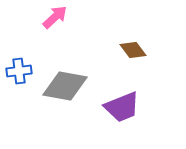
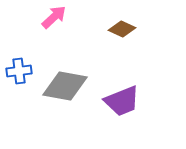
pink arrow: moved 1 px left
brown diamond: moved 11 px left, 21 px up; rotated 28 degrees counterclockwise
purple trapezoid: moved 6 px up
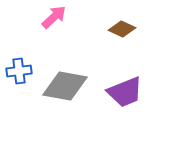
purple trapezoid: moved 3 px right, 9 px up
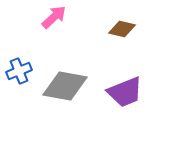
brown diamond: rotated 12 degrees counterclockwise
blue cross: rotated 15 degrees counterclockwise
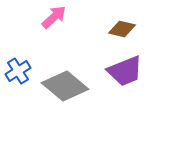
blue cross: moved 1 px left; rotated 10 degrees counterclockwise
gray diamond: rotated 30 degrees clockwise
purple trapezoid: moved 21 px up
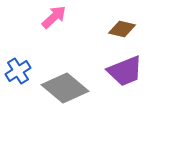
gray diamond: moved 2 px down
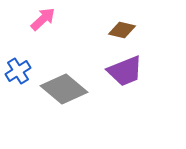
pink arrow: moved 11 px left, 2 px down
brown diamond: moved 1 px down
gray diamond: moved 1 px left, 1 px down
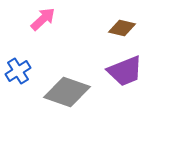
brown diamond: moved 2 px up
gray diamond: moved 3 px right, 3 px down; rotated 21 degrees counterclockwise
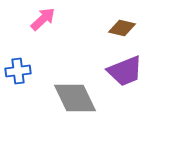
blue cross: rotated 25 degrees clockwise
gray diamond: moved 8 px right, 6 px down; rotated 45 degrees clockwise
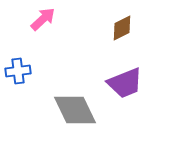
brown diamond: rotated 40 degrees counterclockwise
purple trapezoid: moved 12 px down
gray diamond: moved 12 px down
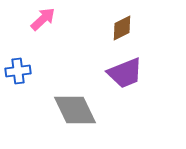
purple trapezoid: moved 10 px up
